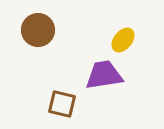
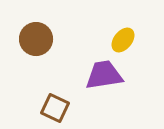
brown circle: moved 2 px left, 9 px down
brown square: moved 7 px left, 4 px down; rotated 12 degrees clockwise
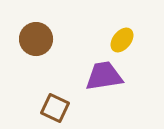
yellow ellipse: moved 1 px left
purple trapezoid: moved 1 px down
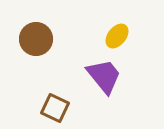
yellow ellipse: moved 5 px left, 4 px up
purple trapezoid: rotated 60 degrees clockwise
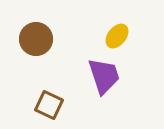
purple trapezoid: rotated 21 degrees clockwise
brown square: moved 6 px left, 3 px up
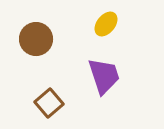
yellow ellipse: moved 11 px left, 12 px up
brown square: moved 2 px up; rotated 24 degrees clockwise
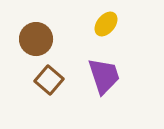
brown square: moved 23 px up; rotated 8 degrees counterclockwise
